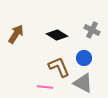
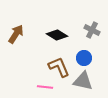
gray triangle: moved 2 px up; rotated 15 degrees counterclockwise
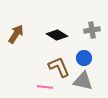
gray cross: rotated 35 degrees counterclockwise
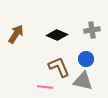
black diamond: rotated 10 degrees counterclockwise
blue circle: moved 2 px right, 1 px down
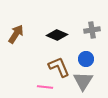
gray triangle: rotated 50 degrees clockwise
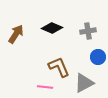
gray cross: moved 4 px left, 1 px down
black diamond: moved 5 px left, 7 px up
blue circle: moved 12 px right, 2 px up
gray triangle: moved 1 px right, 2 px down; rotated 30 degrees clockwise
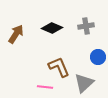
gray cross: moved 2 px left, 5 px up
gray triangle: rotated 15 degrees counterclockwise
